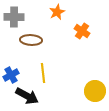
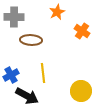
yellow circle: moved 14 px left
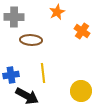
blue cross: rotated 21 degrees clockwise
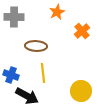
orange cross: rotated 14 degrees clockwise
brown ellipse: moved 5 px right, 6 px down
blue cross: rotated 28 degrees clockwise
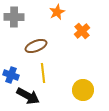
brown ellipse: rotated 25 degrees counterclockwise
yellow circle: moved 2 px right, 1 px up
black arrow: moved 1 px right
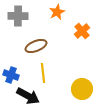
gray cross: moved 4 px right, 1 px up
yellow circle: moved 1 px left, 1 px up
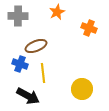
orange cross: moved 7 px right, 3 px up; rotated 28 degrees counterclockwise
blue cross: moved 9 px right, 11 px up
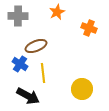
blue cross: rotated 14 degrees clockwise
